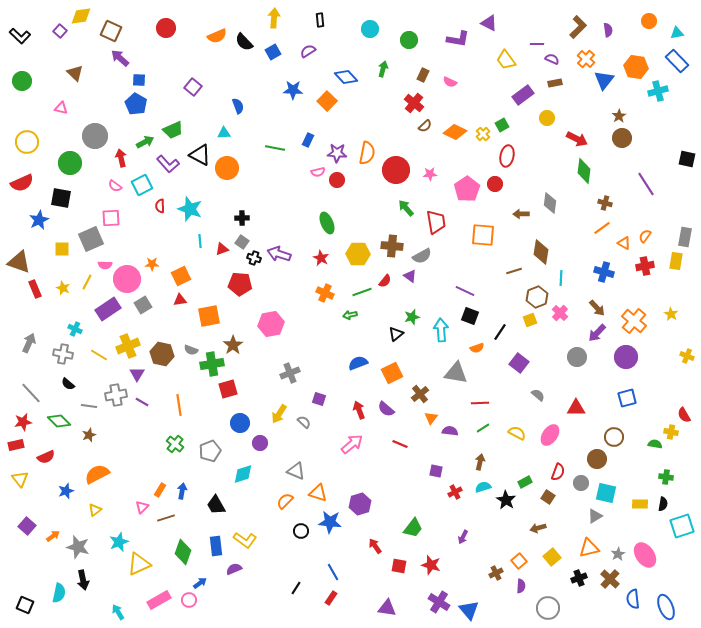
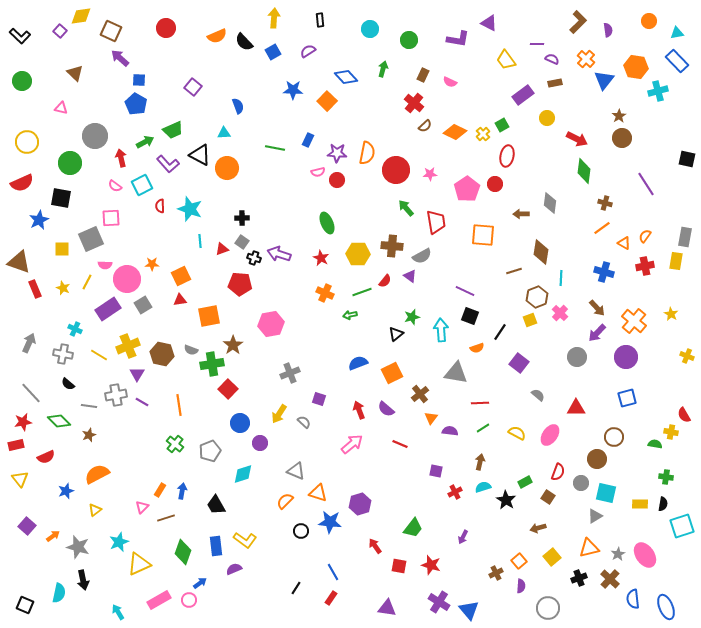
brown L-shape at (578, 27): moved 5 px up
red square at (228, 389): rotated 30 degrees counterclockwise
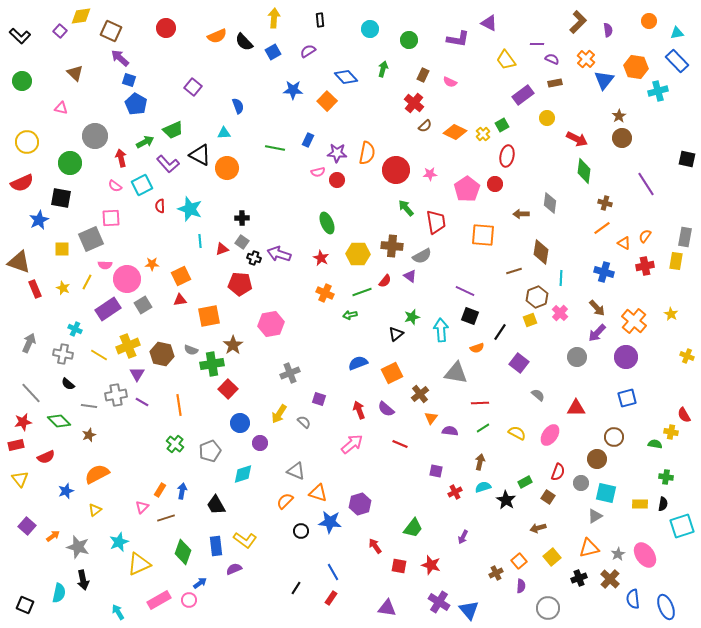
blue square at (139, 80): moved 10 px left; rotated 16 degrees clockwise
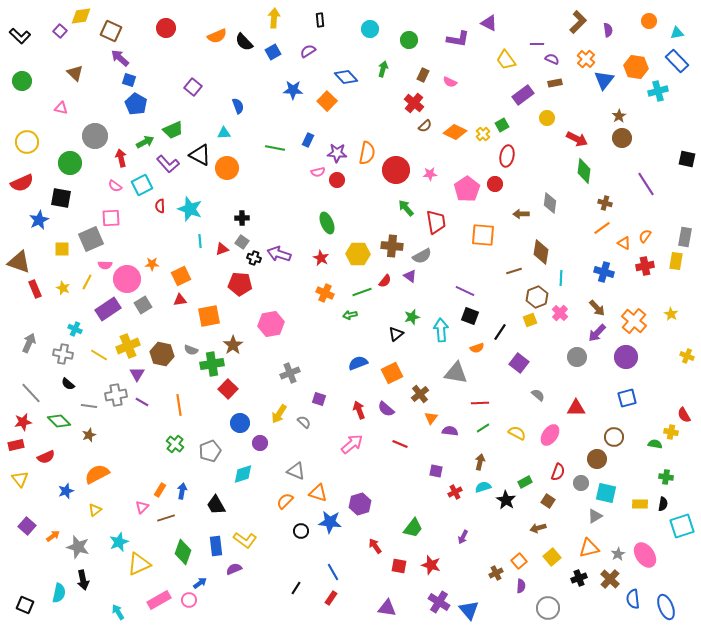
brown square at (548, 497): moved 4 px down
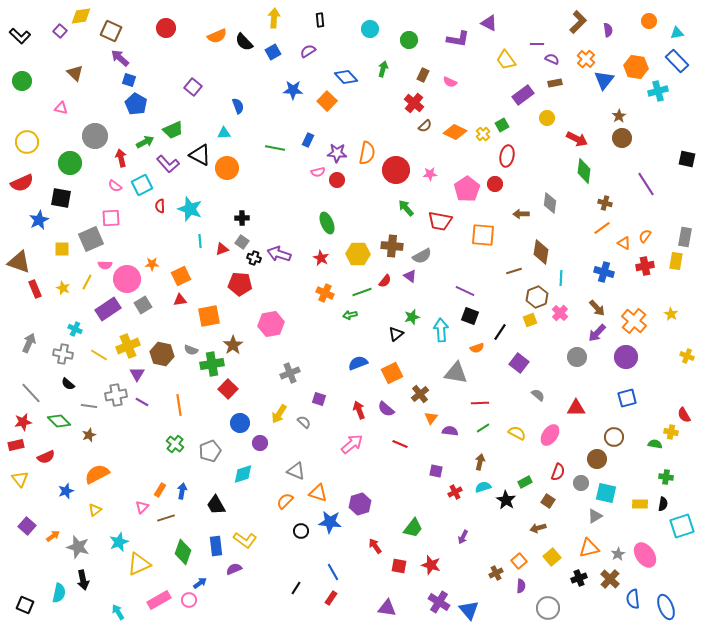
red trapezoid at (436, 222): moved 4 px right, 1 px up; rotated 110 degrees clockwise
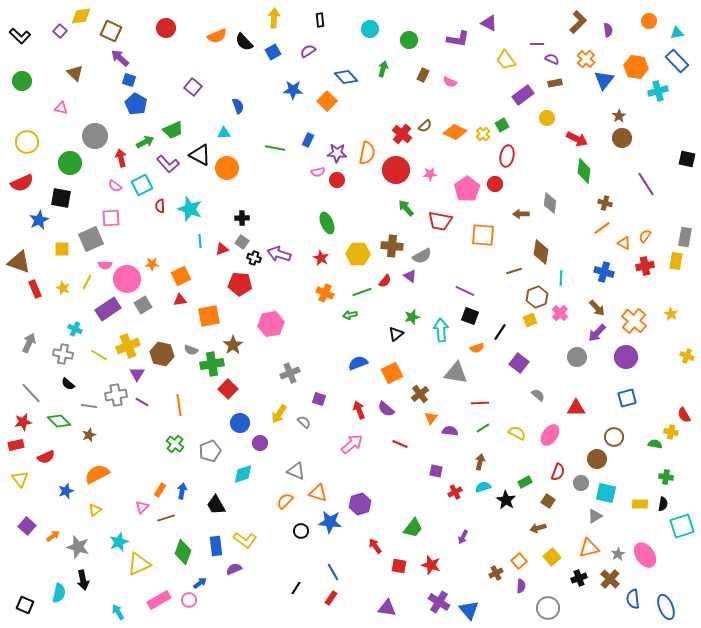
red cross at (414, 103): moved 12 px left, 31 px down
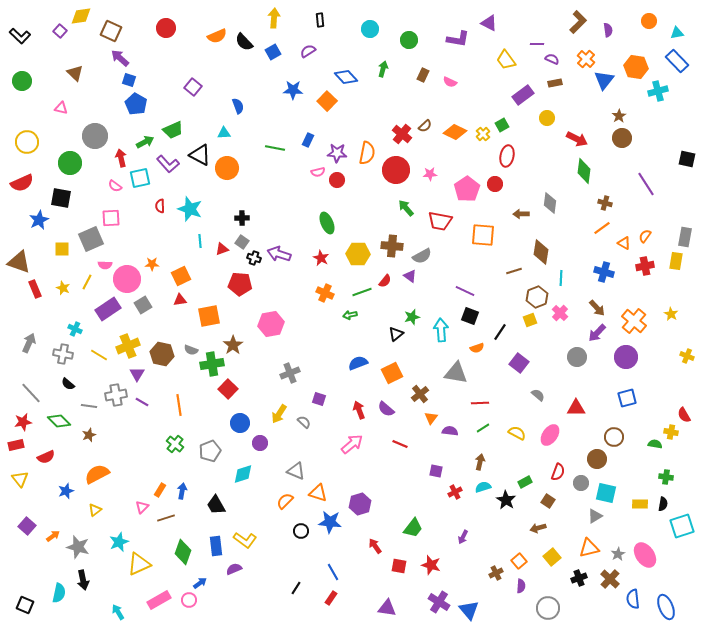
cyan square at (142, 185): moved 2 px left, 7 px up; rotated 15 degrees clockwise
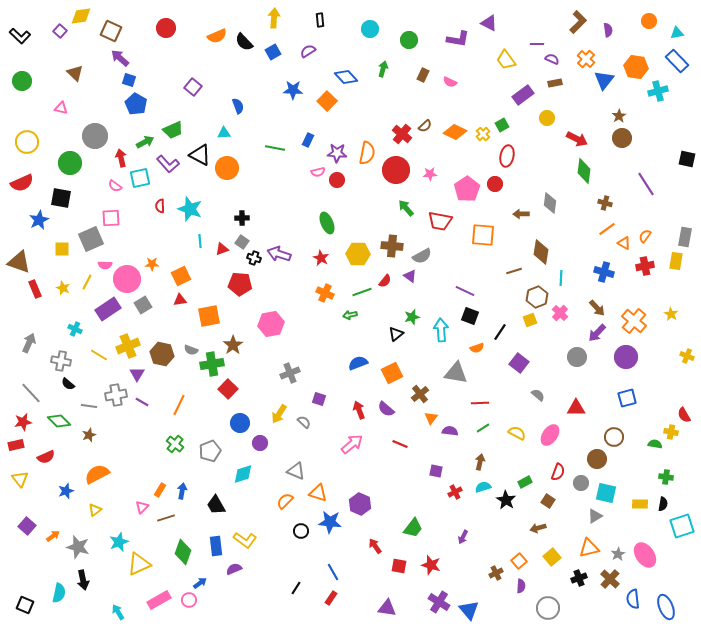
orange line at (602, 228): moved 5 px right, 1 px down
gray cross at (63, 354): moved 2 px left, 7 px down
orange line at (179, 405): rotated 35 degrees clockwise
purple hexagon at (360, 504): rotated 20 degrees counterclockwise
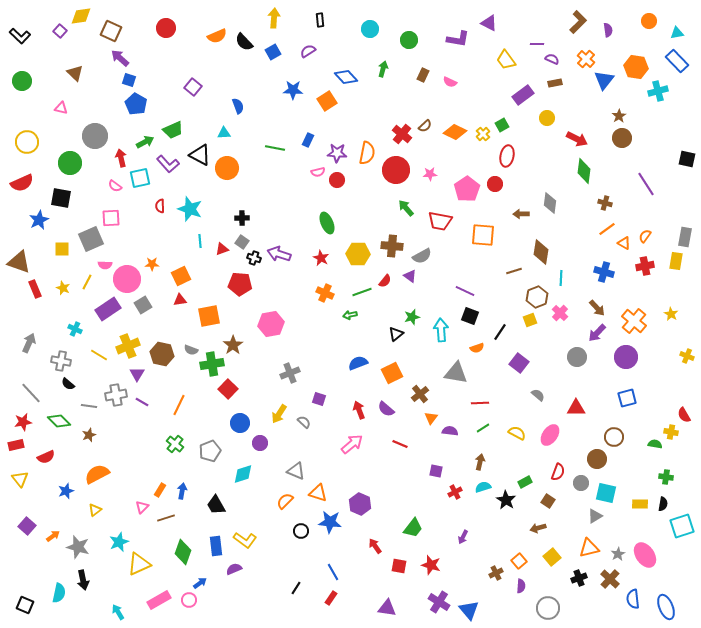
orange square at (327, 101): rotated 12 degrees clockwise
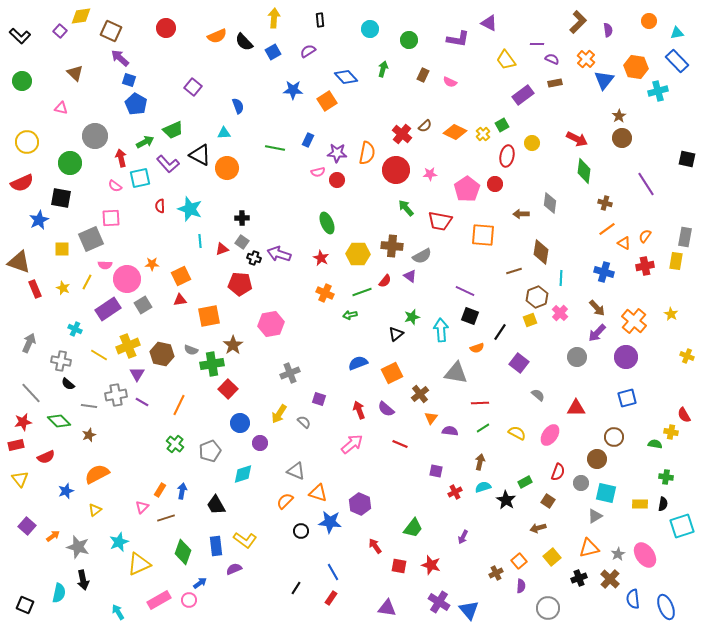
yellow circle at (547, 118): moved 15 px left, 25 px down
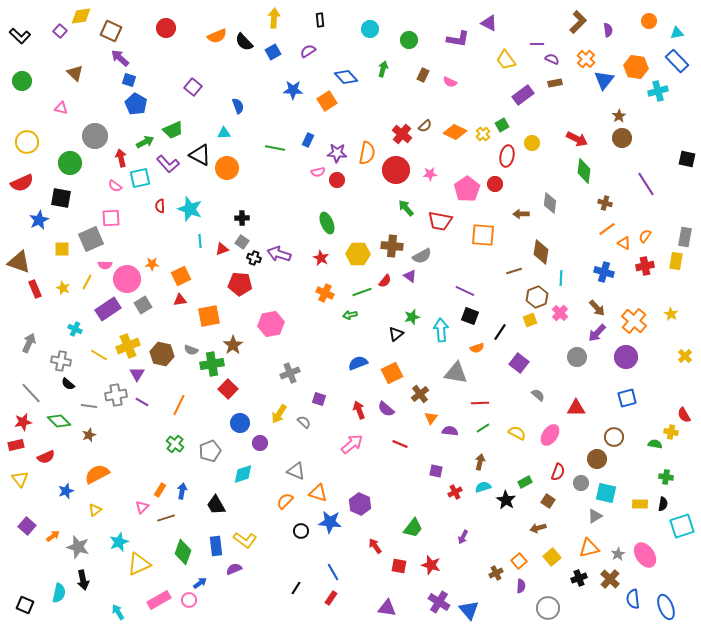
yellow cross at (687, 356): moved 2 px left; rotated 24 degrees clockwise
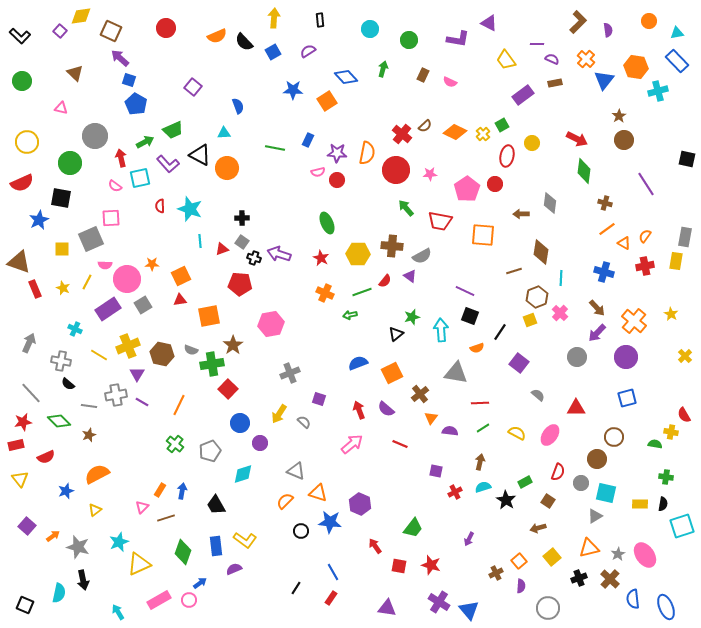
brown circle at (622, 138): moved 2 px right, 2 px down
purple arrow at (463, 537): moved 6 px right, 2 px down
